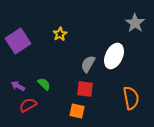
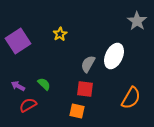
gray star: moved 2 px right, 2 px up
orange semicircle: rotated 40 degrees clockwise
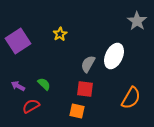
red semicircle: moved 3 px right, 1 px down
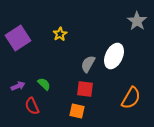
purple square: moved 3 px up
purple arrow: rotated 128 degrees clockwise
red semicircle: moved 1 px right; rotated 84 degrees counterclockwise
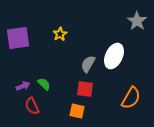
purple square: rotated 25 degrees clockwise
purple arrow: moved 5 px right
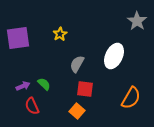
gray semicircle: moved 11 px left
orange square: rotated 28 degrees clockwise
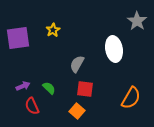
yellow star: moved 7 px left, 4 px up
white ellipse: moved 7 px up; rotated 35 degrees counterclockwise
green semicircle: moved 5 px right, 4 px down
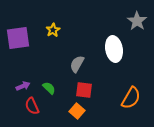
red square: moved 1 px left, 1 px down
